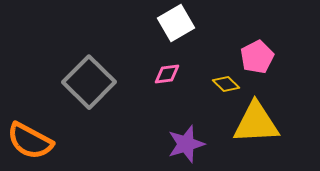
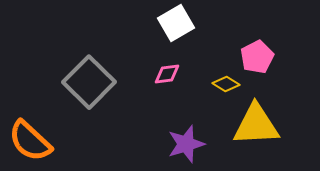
yellow diamond: rotated 12 degrees counterclockwise
yellow triangle: moved 2 px down
orange semicircle: rotated 15 degrees clockwise
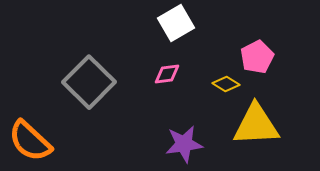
purple star: moved 2 px left; rotated 9 degrees clockwise
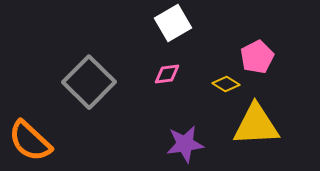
white square: moved 3 px left
purple star: moved 1 px right
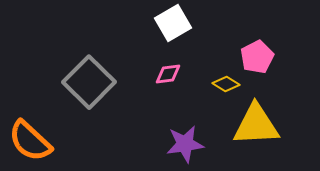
pink diamond: moved 1 px right
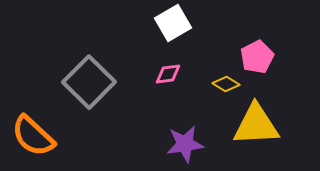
orange semicircle: moved 3 px right, 5 px up
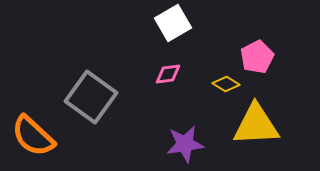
gray square: moved 2 px right, 15 px down; rotated 9 degrees counterclockwise
